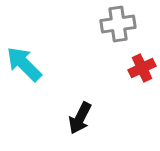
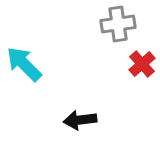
red cross: moved 4 px up; rotated 16 degrees counterclockwise
black arrow: moved 2 px down; rotated 56 degrees clockwise
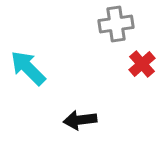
gray cross: moved 2 px left
cyan arrow: moved 4 px right, 4 px down
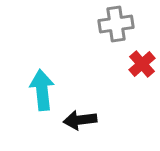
cyan arrow: moved 14 px right, 22 px down; rotated 39 degrees clockwise
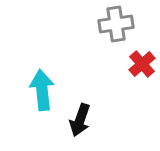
black arrow: rotated 64 degrees counterclockwise
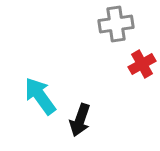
red cross: rotated 12 degrees clockwise
cyan arrow: moved 2 px left, 6 px down; rotated 30 degrees counterclockwise
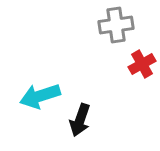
gray cross: moved 1 px down
cyan arrow: rotated 72 degrees counterclockwise
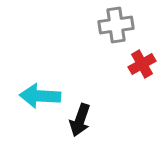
cyan arrow: rotated 21 degrees clockwise
